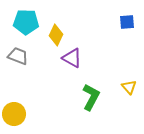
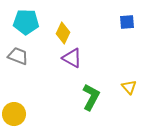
yellow diamond: moved 7 px right, 2 px up
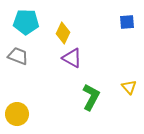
yellow circle: moved 3 px right
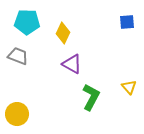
cyan pentagon: moved 1 px right
purple triangle: moved 6 px down
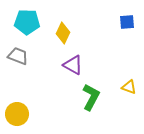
purple triangle: moved 1 px right, 1 px down
yellow triangle: rotated 28 degrees counterclockwise
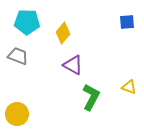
yellow diamond: rotated 15 degrees clockwise
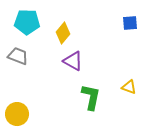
blue square: moved 3 px right, 1 px down
purple triangle: moved 4 px up
green L-shape: rotated 16 degrees counterclockwise
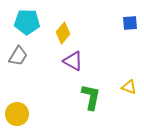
gray trapezoid: rotated 100 degrees clockwise
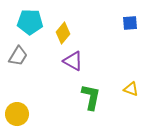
cyan pentagon: moved 3 px right
yellow triangle: moved 2 px right, 2 px down
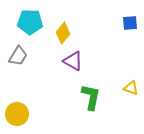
yellow triangle: moved 1 px up
